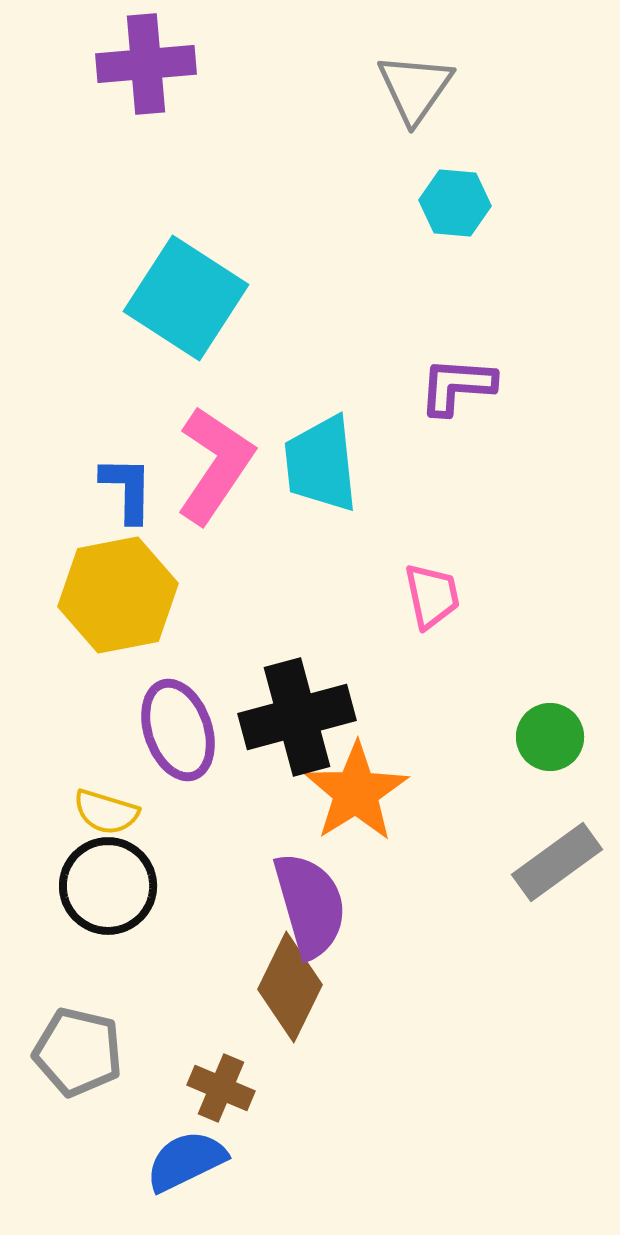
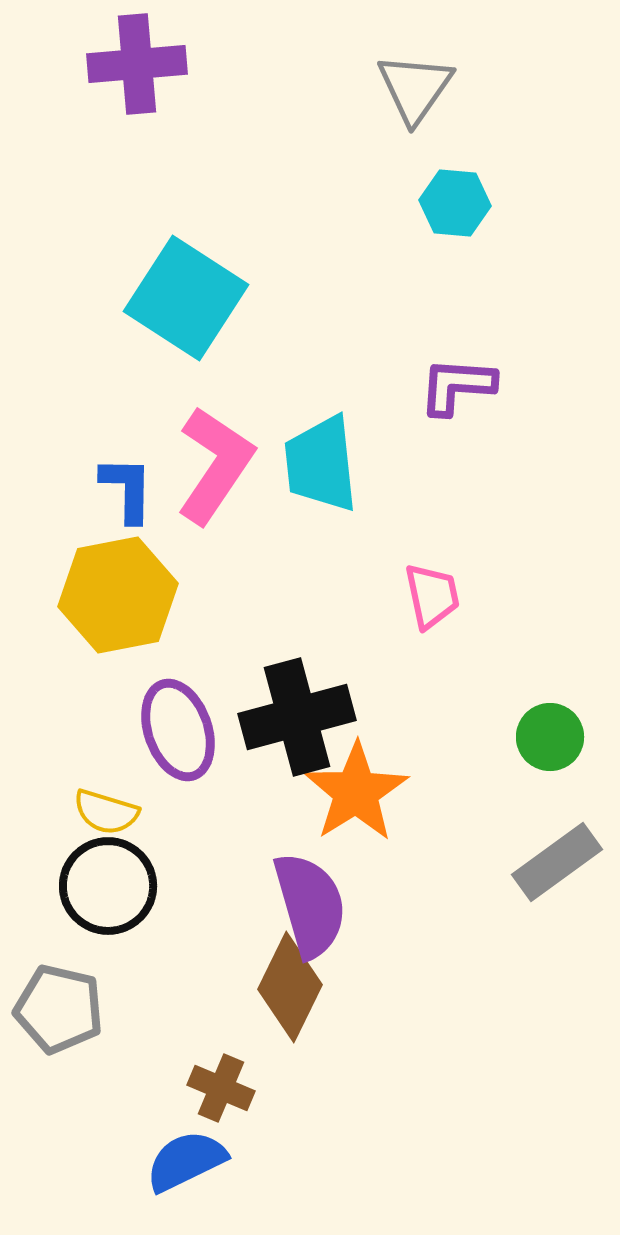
purple cross: moved 9 px left
gray pentagon: moved 19 px left, 43 px up
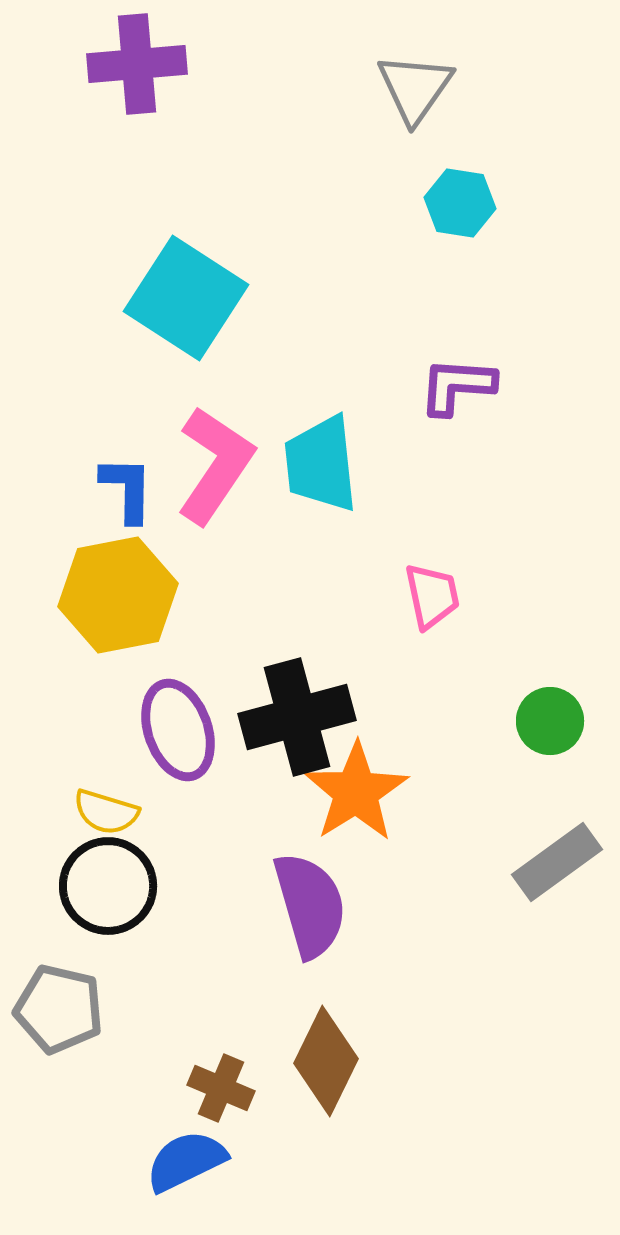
cyan hexagon: moved 5 px right; rotated 4 degrees clockwise
green circle: moved 16 px up
brown diamond: moved 36 px right, 74 px down
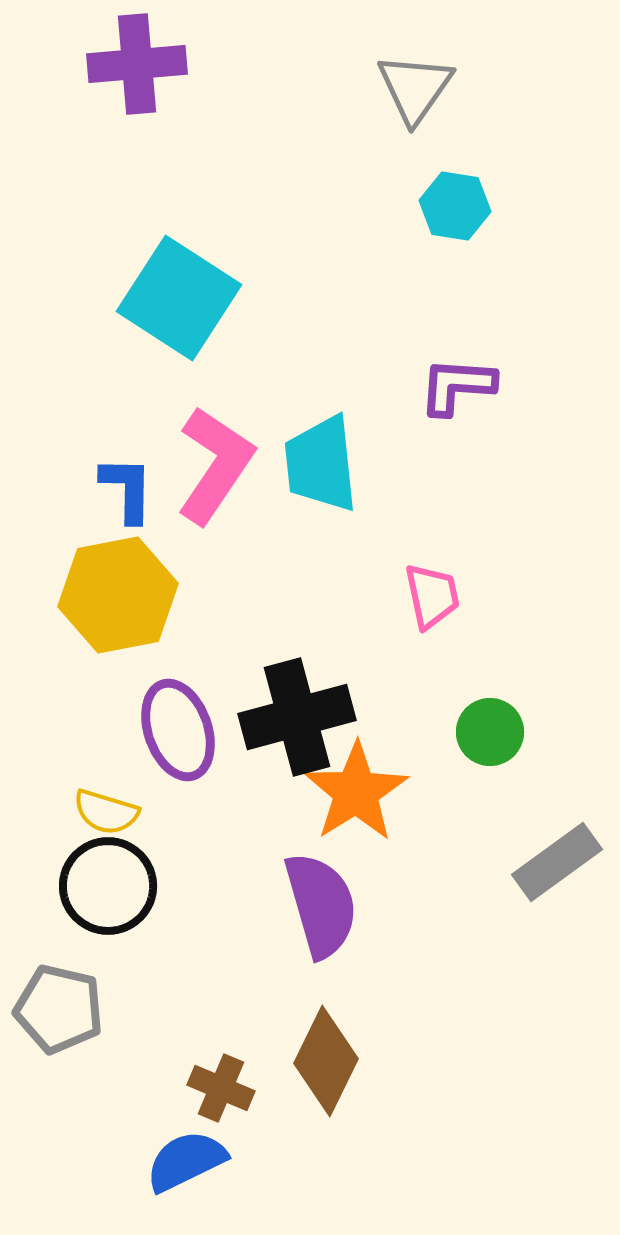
cyan hexagon: moved 5 px left, 3 px down
cyan square: moved 7 px left
green circle: moved 60 px left, 11 px down
purple semicircle: moved 11 px right
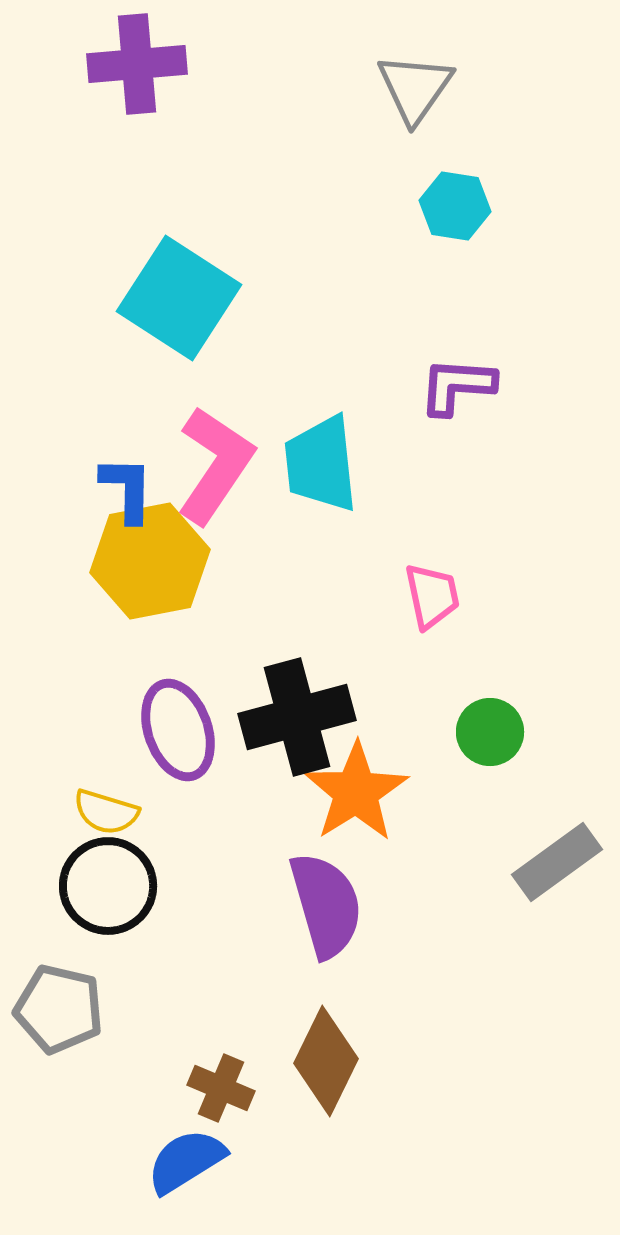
yellow hexagon: moved 32 px right, 34 px up
purple semicircle: moved 5 px right
blue semicircle: rotated 6 degrees counterclockwise
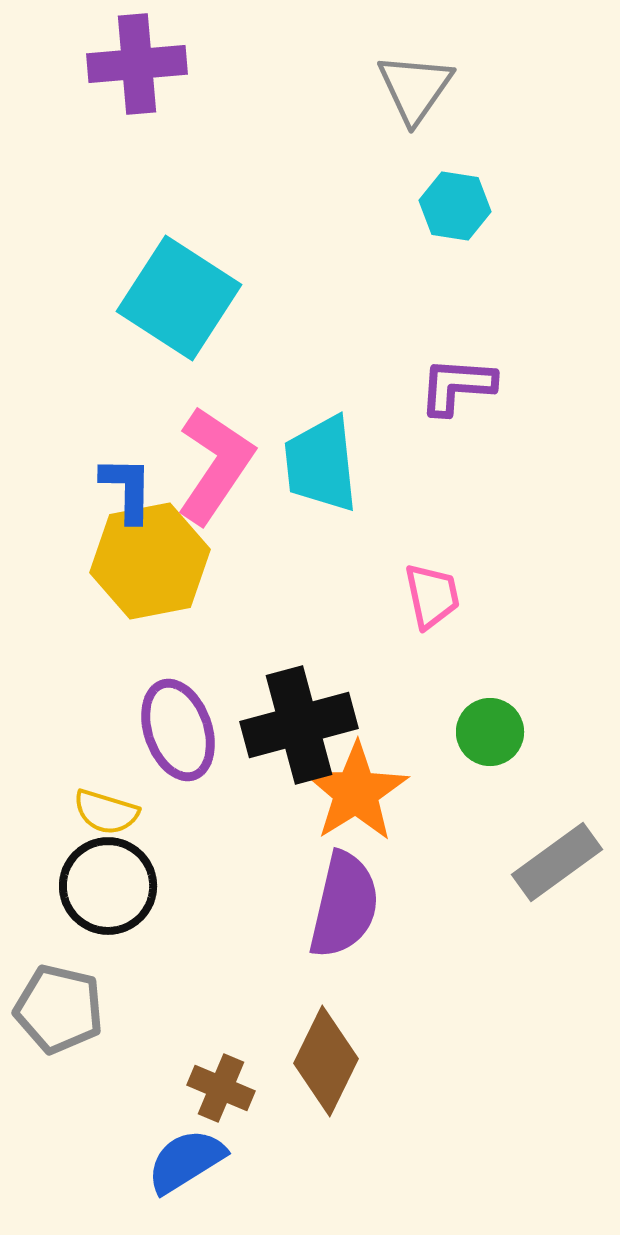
black cross: moved 2 px right, 8 px down
purple semicircle: moved 18 px right; rotated 29 degrees clockwise
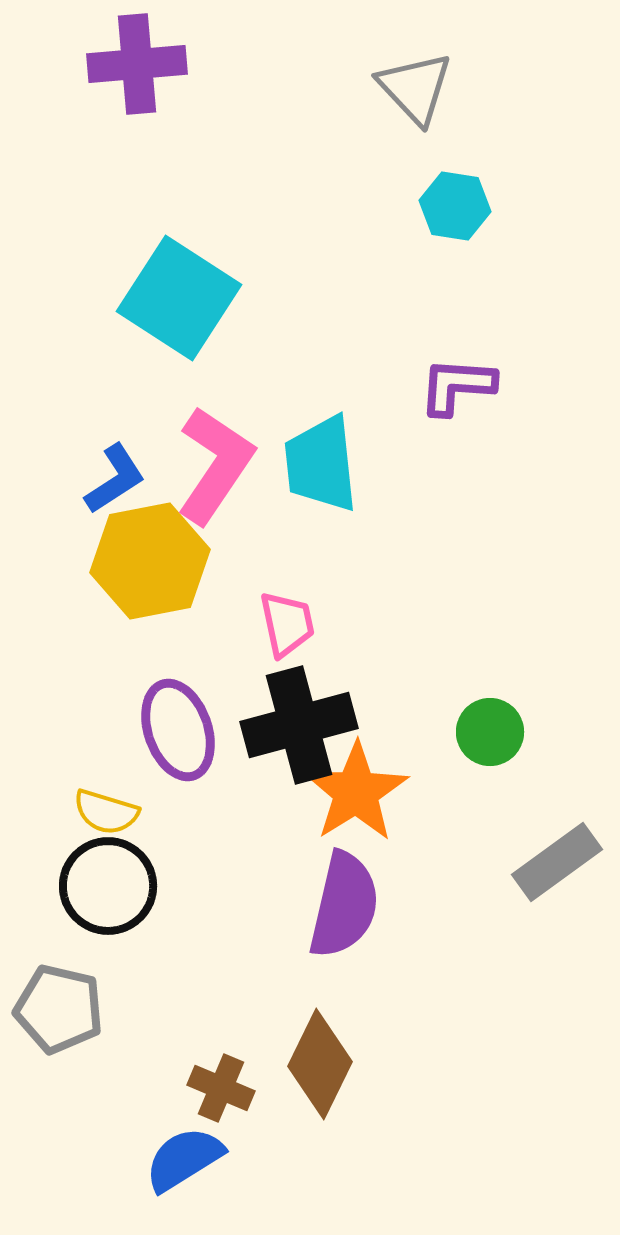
gray triangle: rotated 18 degrees counterclockwise
blue L-shape: moved 12 px left, 10 px up; rotated 56 degrees clockwise
pink trapezoid: moved 145 px left, 28 px down
brown diamond: moved 6 px left, 3 px down
blue semicircle: moved 2 px left, 2 px up
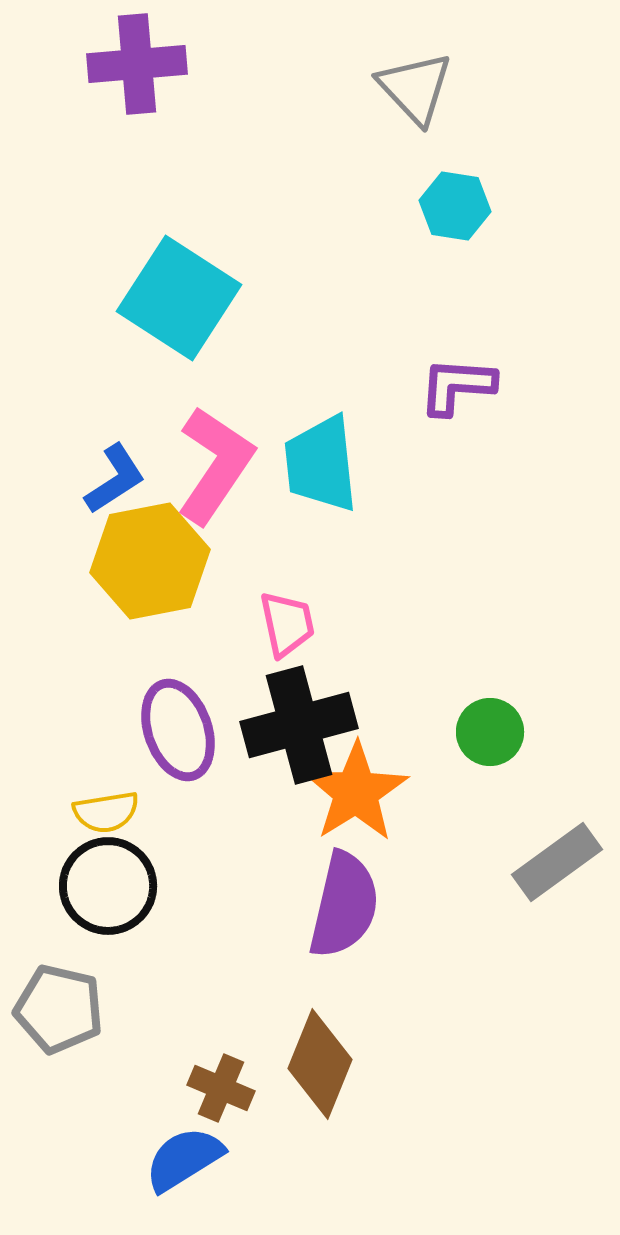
yellow semicircle: rotated 26 degrees counterclockwise
brown diamond: rotated 4 degrees counterclockwise
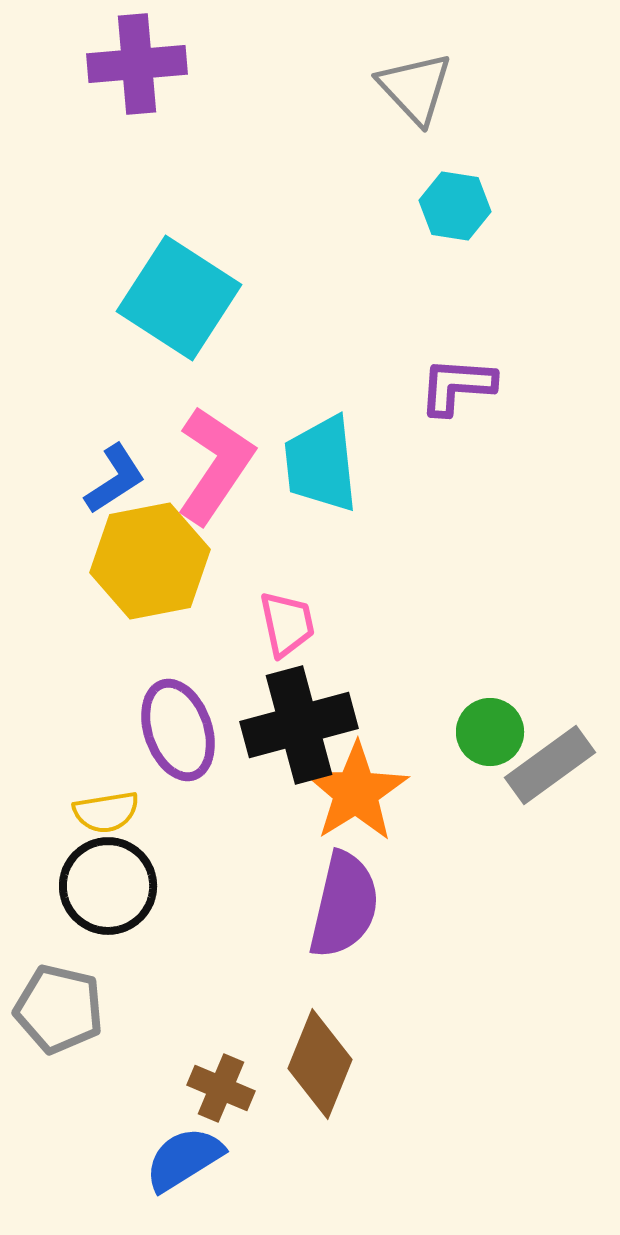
gray rectangle: moved 7 px left, 97 px up
